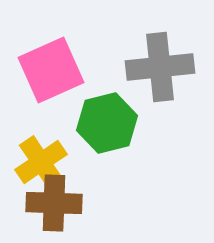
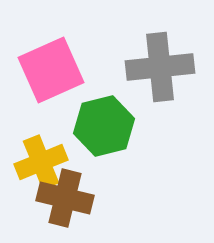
green hexagon: moved 3 px left, 3 px down
yellow cross: rotated 12 degrees clockwise
brown cross: moved 11 px right, 5 px up; rotated 12 degrees clockwise
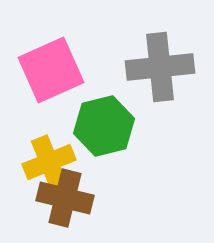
yellow cross: moved 8 px right
